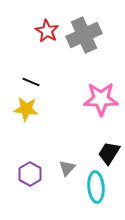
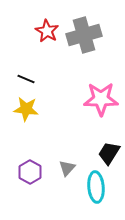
gray cross: rotated 8 degrees clockwise
black line: moved 5 px left, 3 px up
purple hexagon: moved 2 px up
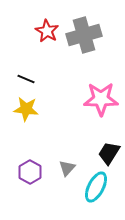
cyan ellipse: rotated 32 degrees clockwise
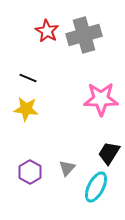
black line: moved 2 px right, 1 px up
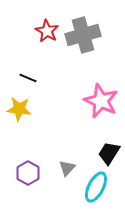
gray cross: moved 1 px left
pink star: moved 2 px down; rotated 24 degrees clockwise
yellow star: moved 7 px left
purple hexagon: moved 2 px left, 1 px down
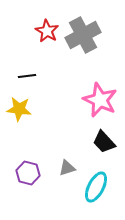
gray cross: rotated 12 degrees counterclockwise
black line: moved 1 px left, 2 px up; rotated 30 degrees counterclockwise
pink star: moved 1 px left, 1 px up
black trapezoid: moved 5 px left, 11 px up; rotated 75 degrees counterclockwise
gray triangle: rotated 30 degrees clockwise
purple hexagon: rotated 15 degrees counterclockwise
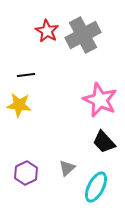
black line: moved 1 px left, 1 px up
yellow star: moved 4 px up
gray triangle: rotated 24 degrees counterclockwise
purple hexagon: moved 2 px left; rotated 20 degrees clockwise
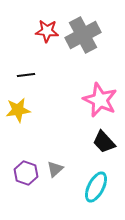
red star: rotated 25 degrees counterclockwise
yellow star: moved 1 px left, 5 px down; rotated 15 degrees counterclockwise
gray triangle: moved 12 px left, 1 px down
purple hexagon: rotated 15 degrees counterclockwise
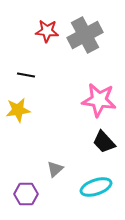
gray cross: moved 2 px right
black line: rotated 18 degrees clockwise
pink star: moved 1 px left; rotated 16 degrees counterclockwise
purple hexagon: moved 21 px down; rotated 20 degrees counterclockwise
cyan ellipse: rotated 44 degrees clockwise
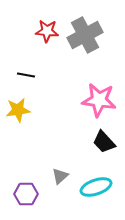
gray triangle: moved 5 px right, 7 px down
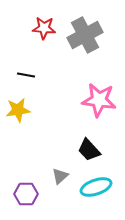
red star: moved 3 px left, 3 px up
black trapezoid: moved 15 px left, 8 px down
